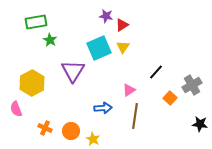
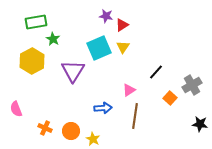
green star: moved 3 px right, 1 px up
yellow hexagon: moved 22 px up
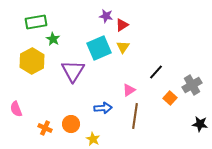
orange circle: moved 7 px up
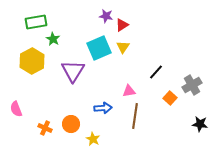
pink triangle: moved 1 px down; rotated 24 degrees clockwise
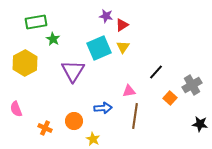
yellow hexagon: moved 7 px left, 2 px down
orange circle: moved 3 px right, 3 px up
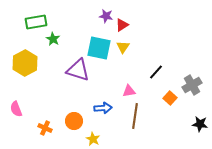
cyan square: rotated 35 degrees clockwise
purple triangle: moved 5 px right, 1 px up; rotated 45 degrees counterclockwise
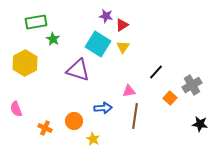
cyan square: moved 1 px left, 4 px up; rotated 20 degrees clockwise
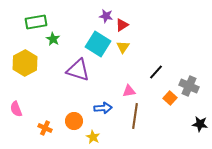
gray cross: moved 3 px left, 1 px down; rotated 36 degrees counterclockwise
yellow star: moved 2 px up
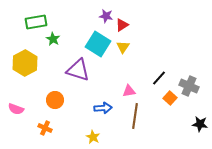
black line: moved 3 px right, 6 px down
pink semicircle: rotated 49 degrees counterclockwise
orange circle: moved 19 px left, 21 px up
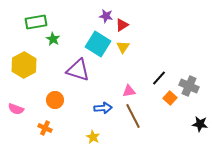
yellow hexagon: moved 1 px left, 2 px down
brown line: moved 2 px left; rotated 35 degrees counterclockwise
